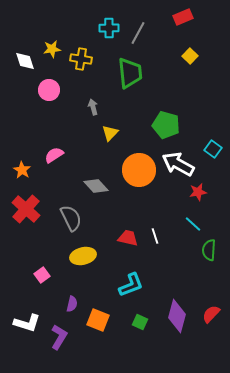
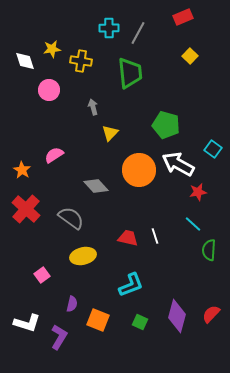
yellow cross: moved 2 px down
gray semicircle: rotated 28 degrees counterclockwise
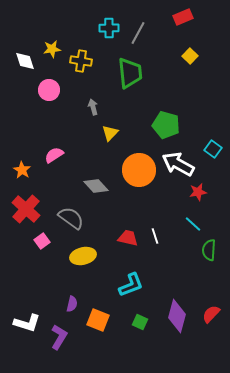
pink square: moved 34 px up
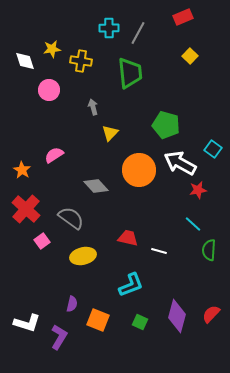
white arrow: moved 2 px right, 1 px up
red star: moved 2 px up
white line: moved 4 px right, 15 px down; rotated 56 degrees counterclockwise
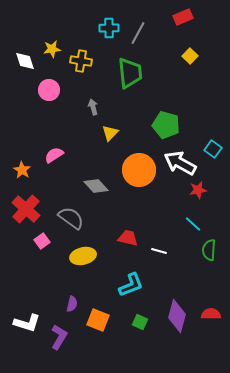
red semicircle: rotated 48 degrees clockwise
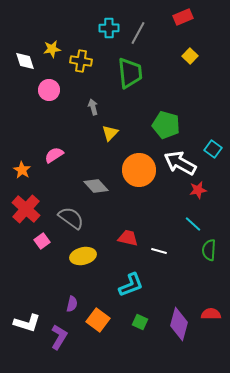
purple diamond: moved 2 px right, 8 px down
orange square: rotated 15 degrees clockwise
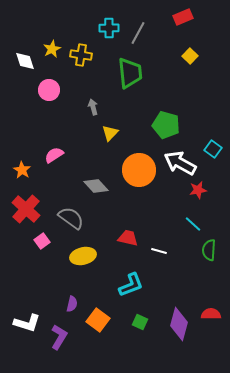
yellow star: rotated 18 degrees counterclockwise
yellow cross: moved 6 px up
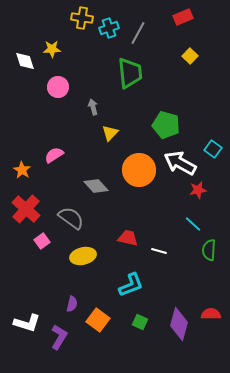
cyan cross: rotated 18 degrees counterclockwise
yellow star: rotated 24 degrees clockwise
yellow cross: moved 1 px right, 37 px up
pink circle: moved 9 px right, 3 px up
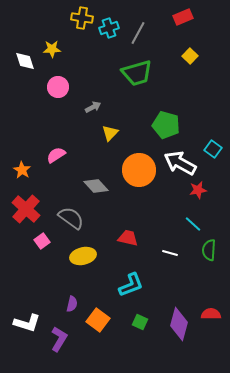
green trapezoid: moved 7 px right; rotated 80 degrees clockwise
gray arrow: rotated 77 degrees clockwise
pink semicircle: moved 2 px right
white line: moved 11 px right, 2 px down
purple L-shape: moved 2 px down
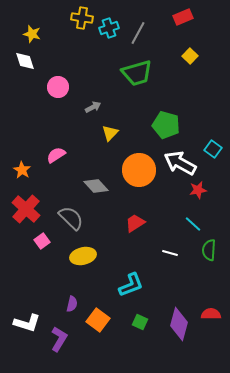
yellow star: moved 20 px left, 15 px up; rotated 18 degrees clockwise
gray semicircle: rotated 8 degrees clockwise
red trapezoid: moved 7 px right, 15 px up; rotated 45 degrees counterclockwise
